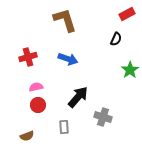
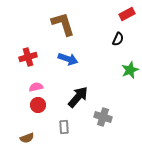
brown L-shape: moved 2 px left, 4 px down
black semicircle: moved 2 px right
green star: rotated 12 degrees clockwise
brown semicircle: moved 2 px down
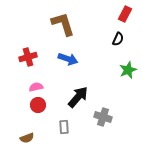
red rectangle: moved 2 px left; rotated 35 degrees counterclockwise
green star: moved 2 px left
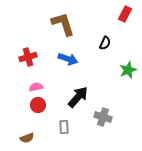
black semicircle: moved 13 px left, 4 px down
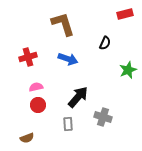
red rectangle: rotated 49 degrees clockwise
gray rectangle: moved 4 px right, 3 px up
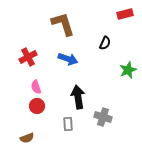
red cross: rotated 12 degrees counterclockwise
pink semicircle: rotated 96 degrees counterclockwise
black arrow: rotated 50 degrees counterclockwise
red circle: moved 1 px left, 1 px down
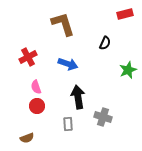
blue arrow: moved 5 px down
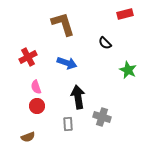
black semicircle: rotated 112 degrees clockwise
blue arrow: moved 1 px left, 1 px up
green star: rotated 24 degrees counterclockwise
gray cross: moved 1 px left
brown semicircle: moved 1 px right, 1 px up
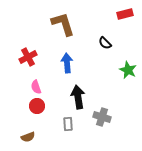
blue arrow: rotated 114 degrees counterclockwise
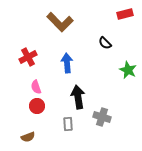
brown L-shape: moved 3 px left, 2 px up; rotated 152 degrees clockwise
